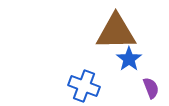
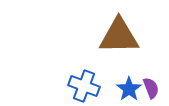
brown triangle: moved 3 px right, 4 px down
blue star: moved 30 px down
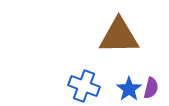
purple semicircle: rotated 35 degrees clockwise
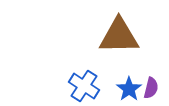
blue cross: rotated 12 degrees clockwise
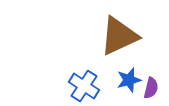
brown triangle: rotated 24 degrees counterclockwise
blue star: moved 9 px up; rotated 20 degrees clockwise
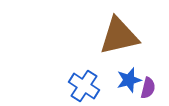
brown triangle: rotated 12 degrees clockwise
purple semicircle: moved 3 px left
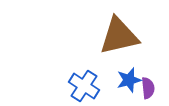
purple semicircle: rotated 20 degrees counterclockwise
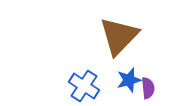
brown triangle: rotated 33 degrees counterclockwise
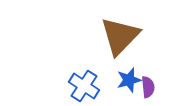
brown triangle: moved 1 px right
purple semicircle: moved 1 px up
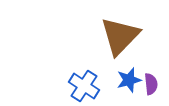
purple semicircle: moved 3 px right, 3 px up
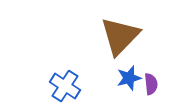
blue star: moved 2 px up
blue cross: moved 19 px left
